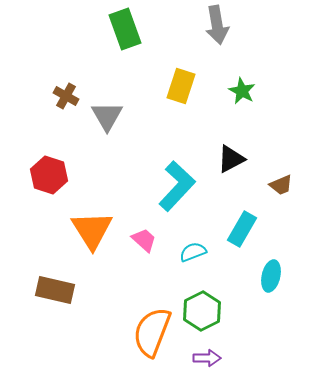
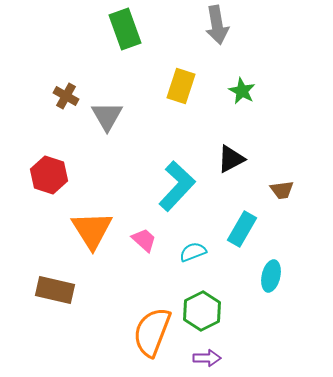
brown trapezoid: moved 1 px right, 5 px down; rotated 15 degrees clockwise
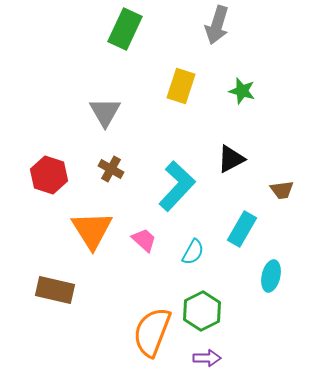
gray arrow: rotated 27 degrees clockwise
green rectangle: rotated 45 degrees clockwise
green star: rotated 12 degrees counterclockwise
brown cross: moved 45 px right, 73 px down
gray triangle: moved 2 px left, 4 px up
cyan semicircle: rotated 140 degrees clockwise
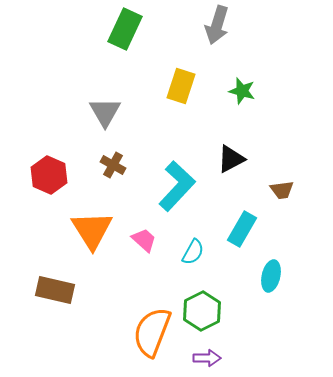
brown cross: moved 2 px right, 4 px up
red hexagon: rotated 6 degrees clockwise
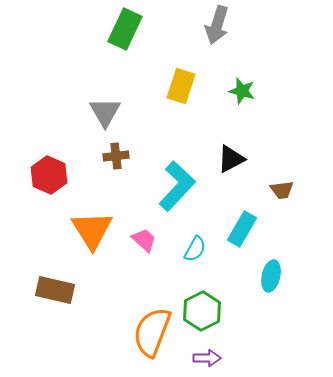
brown cross: moved 3 px right, 9 px up; rotated 35 degrees counterclockwise
cyan semicircle: moved 2 px right, 3 px up
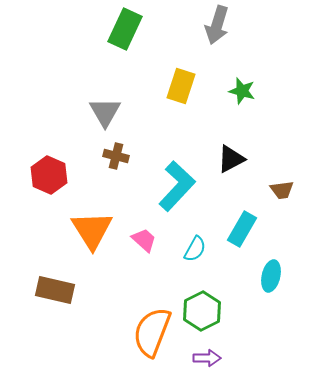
brown cross: rotated 20 degrees clockwise
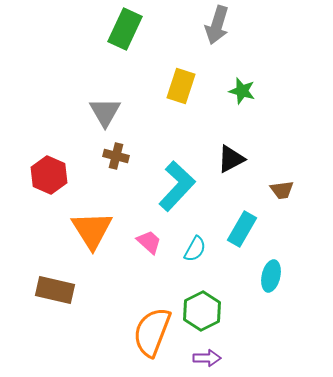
pink trapezoid: moved 5 px right, 2 px down
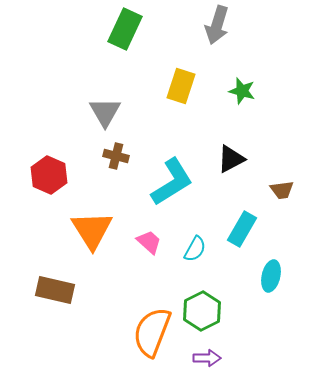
cyan L-shape: moved 5 px left, 4 px up; rotated 15 degrees clockwise
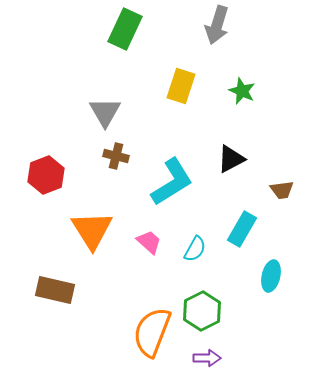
green star: rotated 8 degrees clockwise
red hexagon: moved 3 px left; rotated 15 degrees clockwise
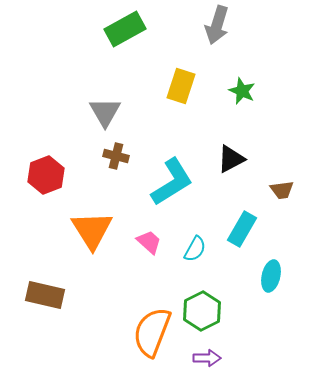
green rectangle: rotated 36 degrees clockwise
brown rectangle: moved 10 px left, 5 px down
